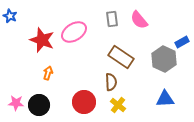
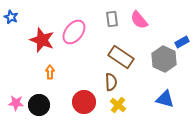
blue star: moved 1 px right, 1 px down
pink ellipse: rotated 20 degrees counterclockwise
orange arrow: moved 2 px right, 1 px up; rotated 16 degrees counterclockwise
blue triangle: rotated 18 degrees clockwise
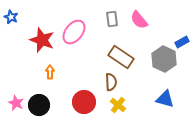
pink star: rotated 21 degrees clockwise
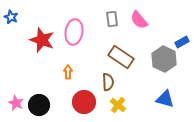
pink ellipse: rotated 30 degrees counterclockwise
orange arrow: moved 18 px right
brown semicircle: moved 3 px left
